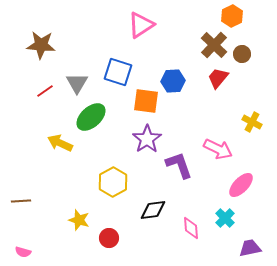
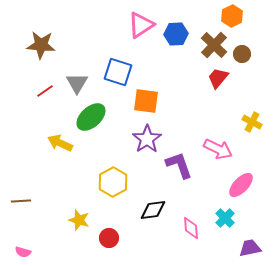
blue hexagon: moved 3 px right, 47 px up
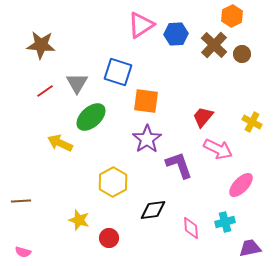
red trapezoid: moved 15 px left, 39 px down
cyan cross: moved 4 px down; rotated 30 degrees clockwise
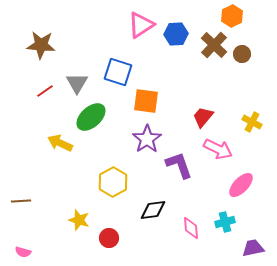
purple trapezoid: moved 3 px right
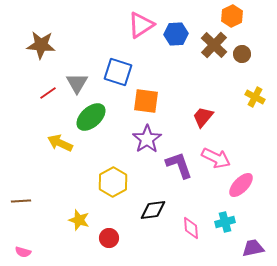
red line: moved 3 px right, 2 px down
yellow cross: moved 3 px right, 25 px up
pink arrow: moved 2 px left, 9 px down
